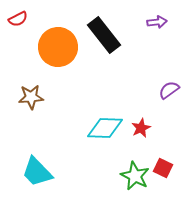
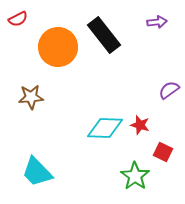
red star: moved 1 px left, 3 px up; rotated 30 degrees counterclockwise
red square: moved 16 px up
green star: rotated 8 degrees clockwise
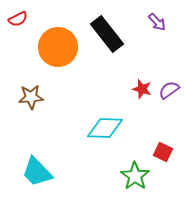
purple arrow: rotated 54 degrees clockwise
black rectangle: moved 3 px right, 1 px up
red star: moved 2 px right, 36 px up
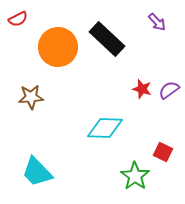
black rectangle: moved 5 px down; rotated 9 degrees counterclockwise
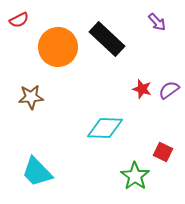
red semicircle: moved 1 px right, 1 px down
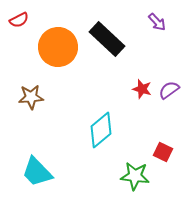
cyan diamond: moved 4 px left, 2 px down; rotated 42 degrees counterclockwise
green star: rotated 28 degrees counterclockwise
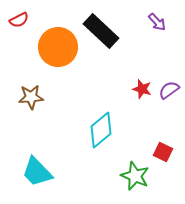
black rectangle: moved 6 px left, 8 px up
green star: rotated 16 degrees clockwise
